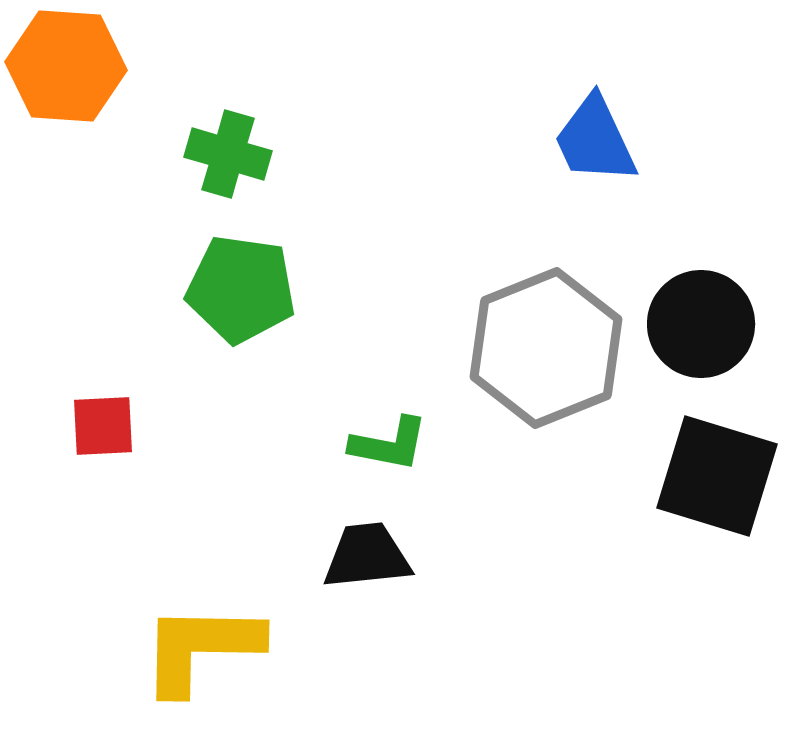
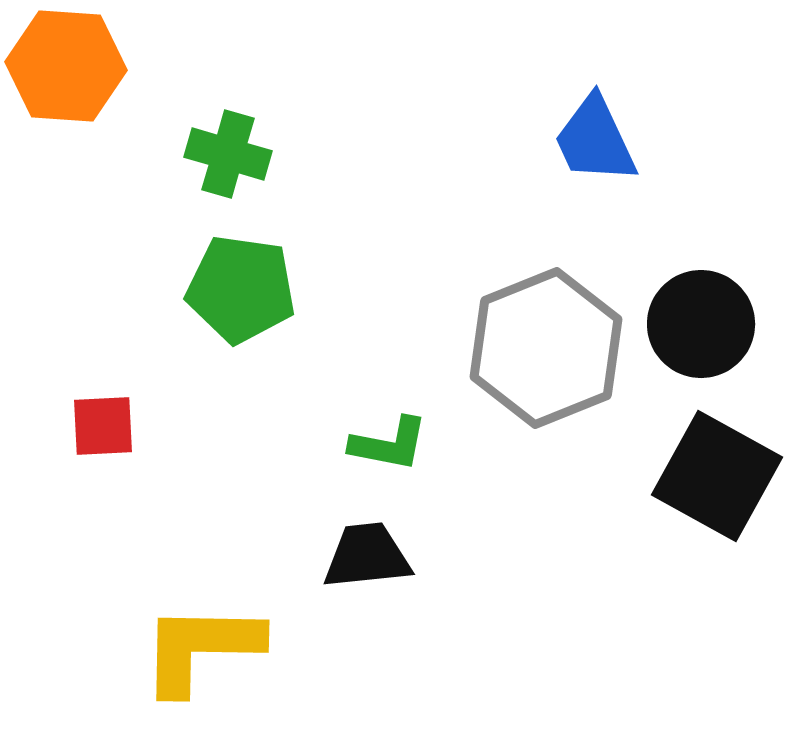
black square: rotated 12 degrees clockwise
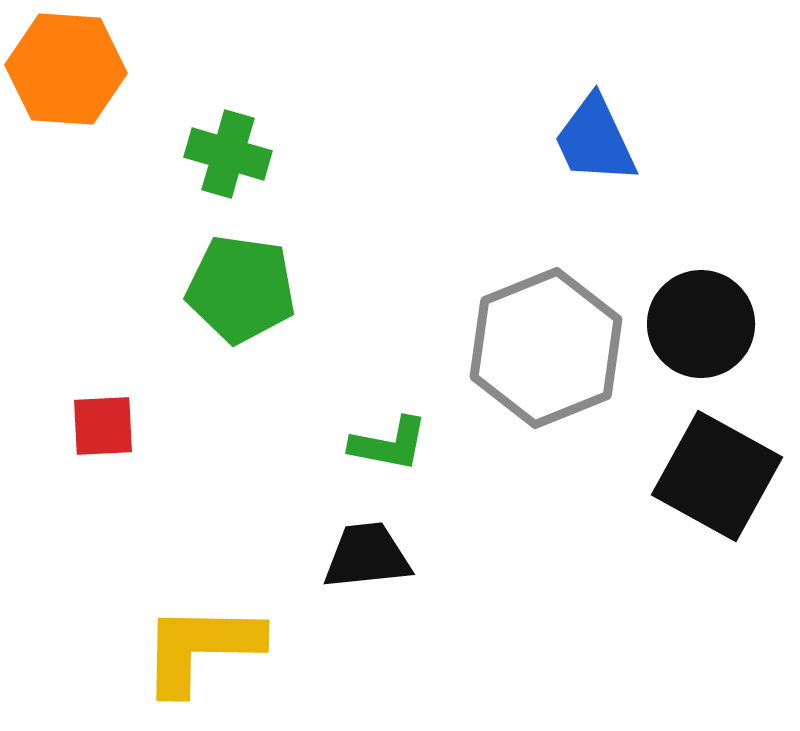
orange hexagon: moved 3 px down
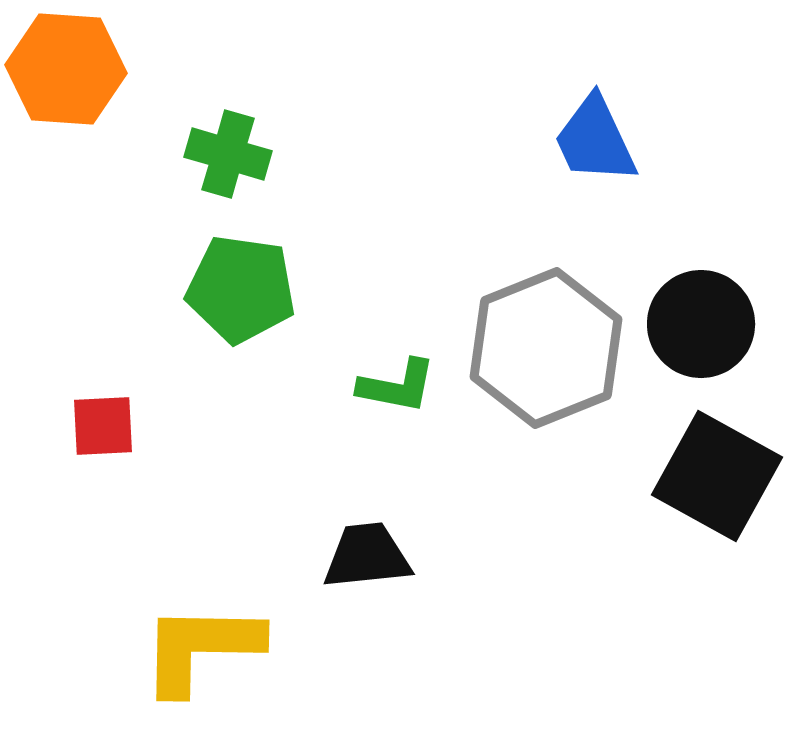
green L-shape: moved 8 px right, 58 px up
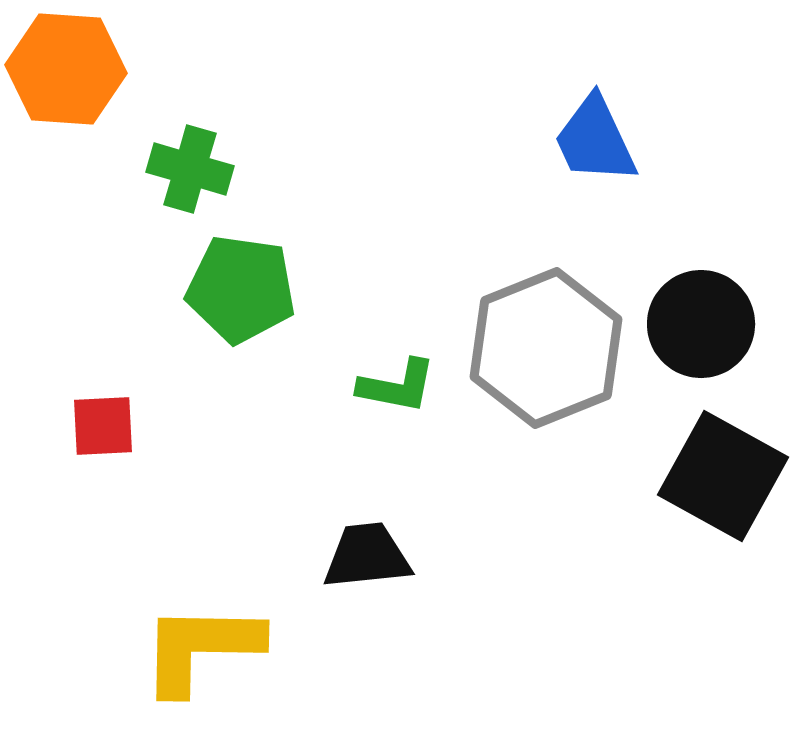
green cross: moved 38 px left, 15 px down
black square: moved 6 px right
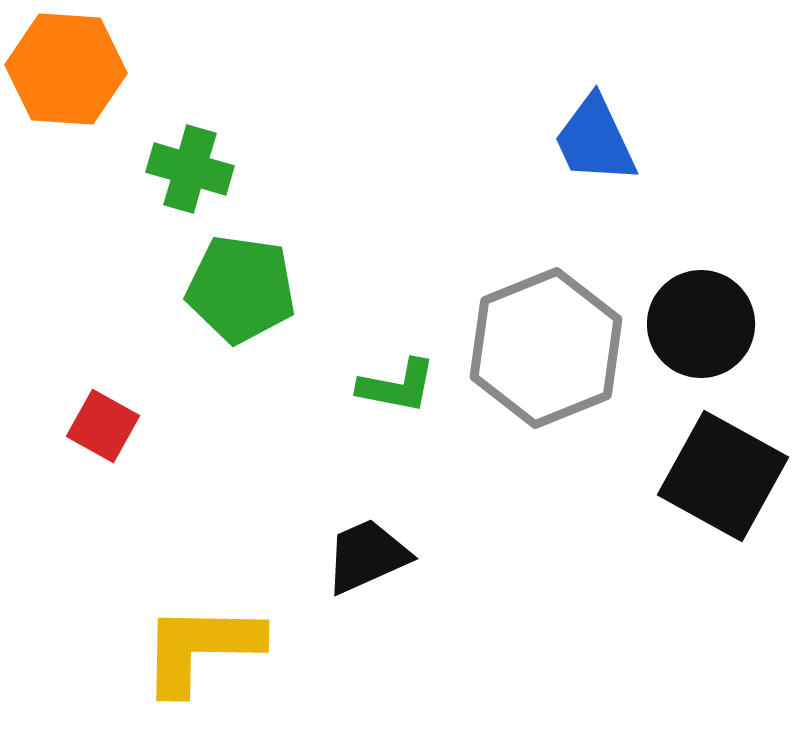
red square: rotated 32 degrees clockwise
black trapezoid: rotated 18 degrees counterclockwise
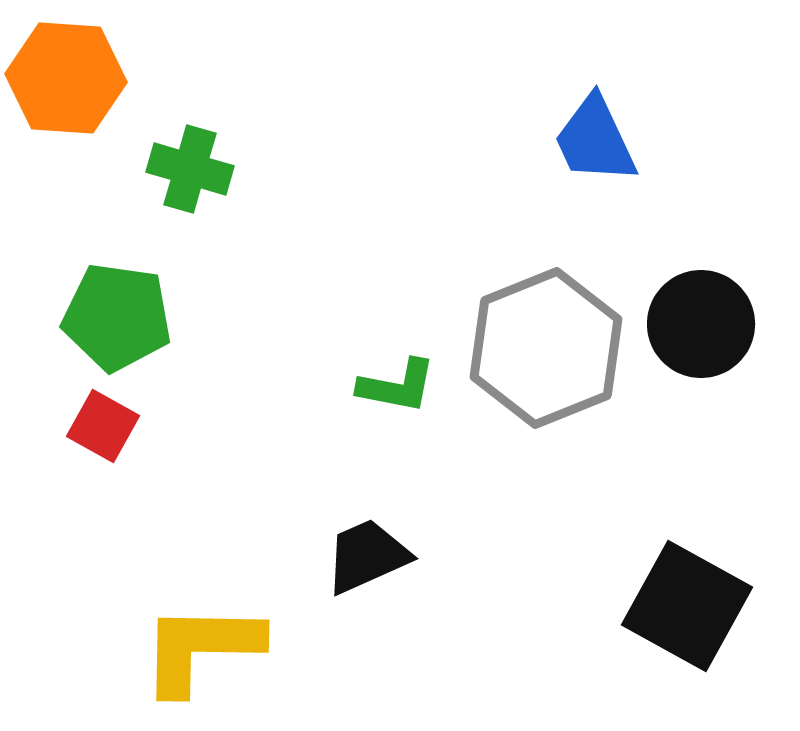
orange hexagon: moved 9 px down
green pentagon: moved 124 px left, 28 px down
black square: moved 36 px left, 130 px down
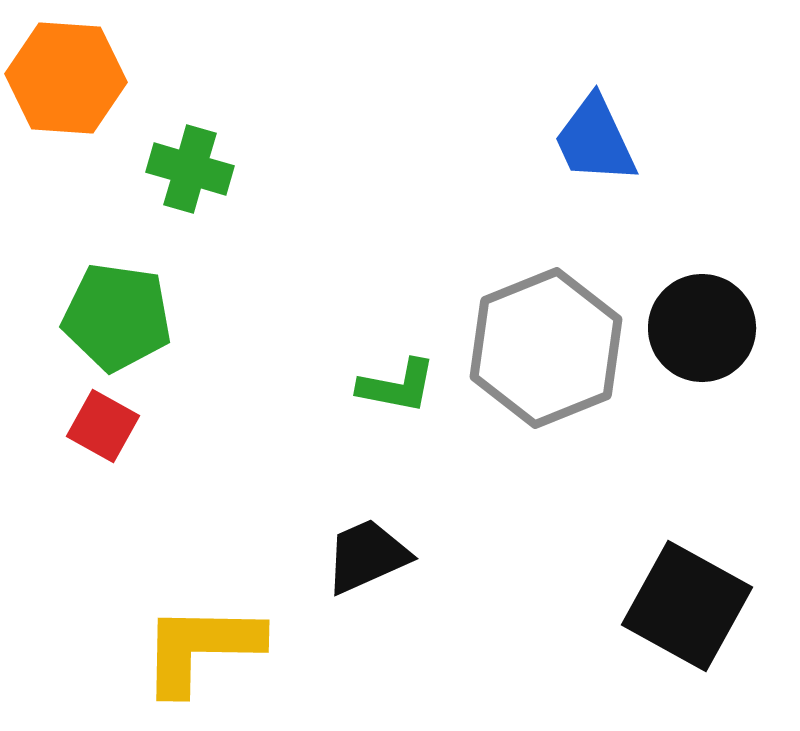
black circle: moved 1 px right, 4 px down
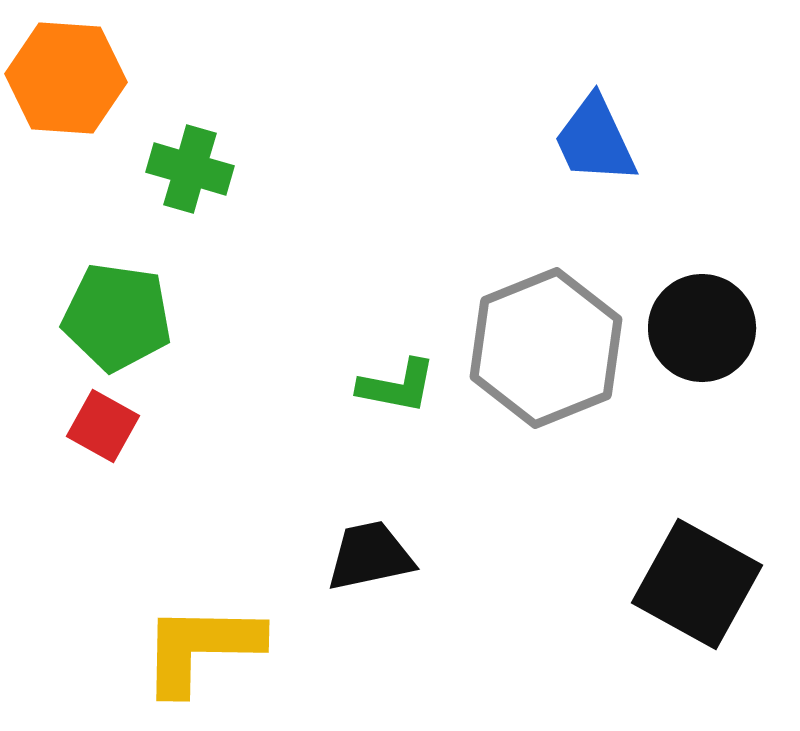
black trapezoid: moved 3 px right; rotated 12 degrees clockwise
black square: moved 10 px right, 22 px up
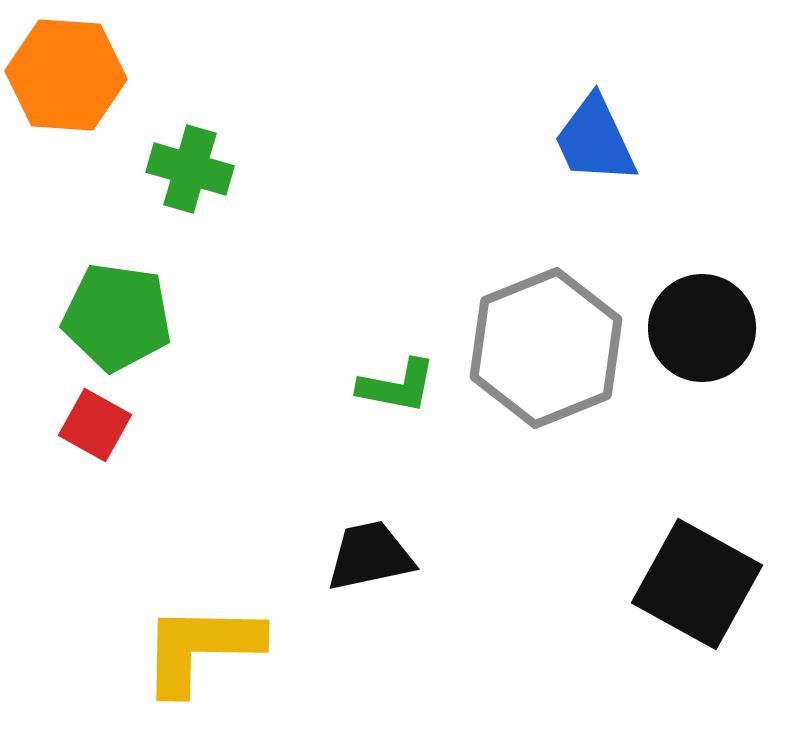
orange hexagon: moved 3 px up
red square: moved 8 px left, 1 px up
